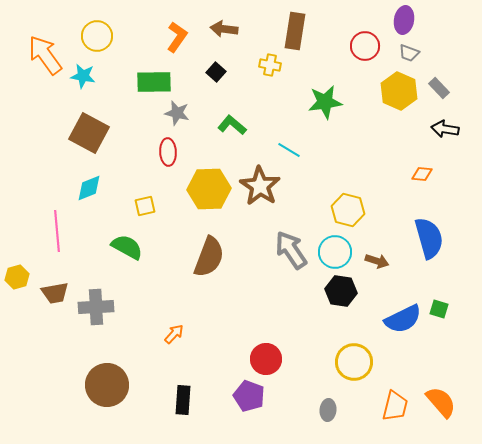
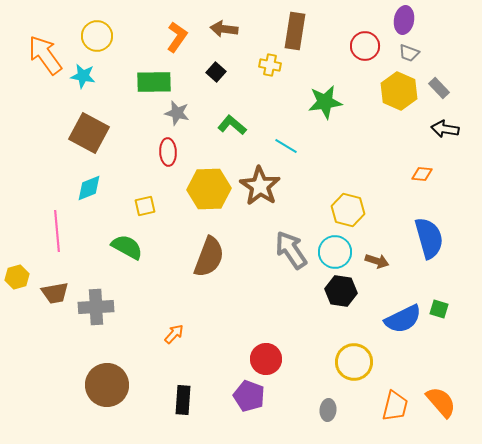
cyan line at (289, 150): moved 3 px left, 4 px up
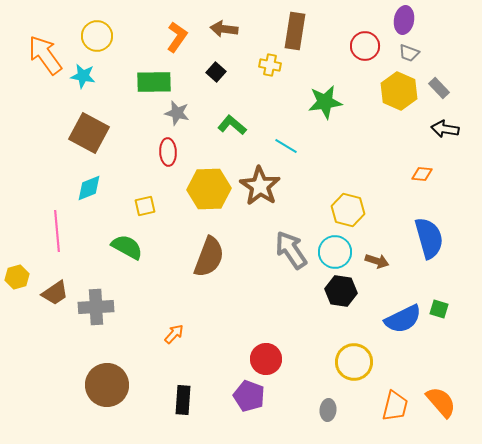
brown trapezoid at (55, 293): rotated 24 degrees counterclockwise
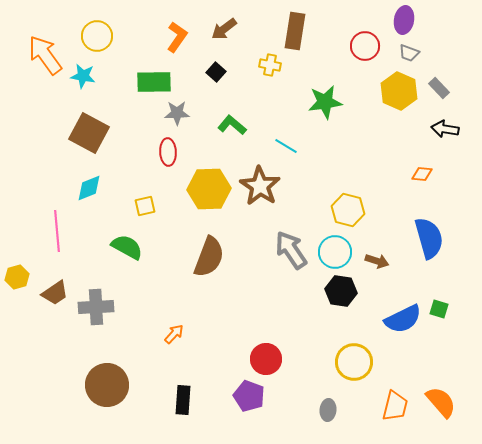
brown arrow at (224, 29): rotated 44 degrees counterclockwise
gray star at (177, 113): rotated 15 degrees counterclockwise
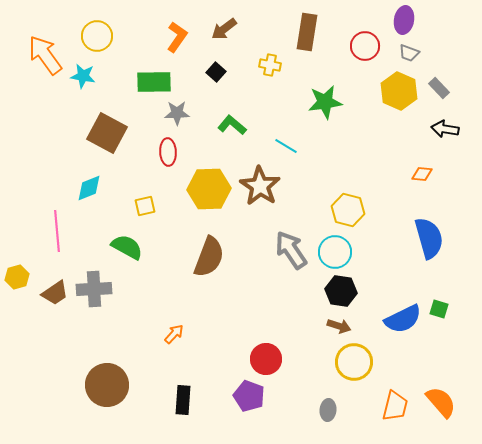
brown rectangle at (295, 31): moved 12 px right, 1 px down
brown square at (89, 133): moved 18 px right
brown arrow at (377, 261): moved 38 px left, 65 px down
gray cross at (96, 307): moved 2 px left, 18 px up
